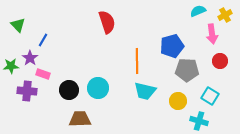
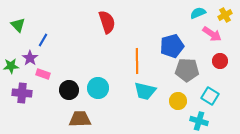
cyan semicircle: moved 2 px down
pink arrow: rotated 48 degrees counterclockwise
purple cross: moved 5 px left, 2 px down
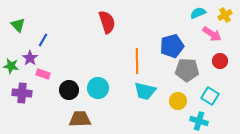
green star: rotated 14 degrees clockwise
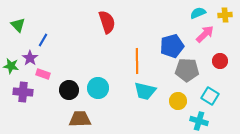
yellow cross: rotated 24 degrees clockwise
pink arrow: moved 7 px left; rotated 78 degrees counterclockwise
purple cross: moved 1 px right, 1 px up
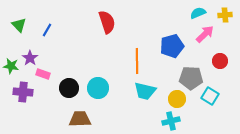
green triangle: moved 1 px right
blue line: moved 4 px right, 10 px up
gray pentagon: moved 4 px right, 8 px down
black circle: moved 2 px up
yellow circle: moved 1 px left, 2 px up
cyan cross: moved 28 px left; rotated 30 degrees counterclockwise
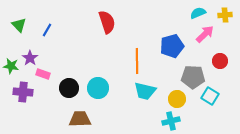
gray pentagon: moved 2 px right, 1 px up
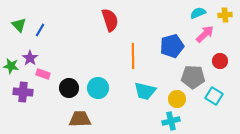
red semicircle: moved 3 px right, 2 px up
blue line: moved 7 px left
orange line: moved 4 px left, 5 px up
cyan square: moved 4 px right
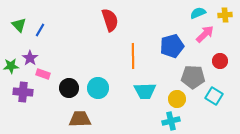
green star: rotated 14 degrees counterclockwise
cyan trapezoid: rotated 15 degrees counterclockwise
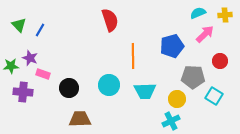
purple star: rotated 14 degrees counterclockwise
cyan circle: moved 11 px right, 3 px up
cyan cross: rotated 12 degrees counterclockwise
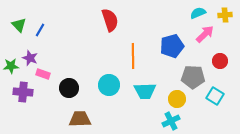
cyan square: moved 1 px right
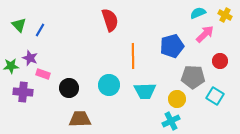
yellow cross: rotated 32 degrees clockwise
